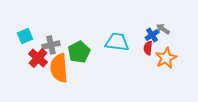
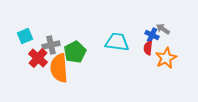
blue cross: rotated 32 degrees counterclockwise
green pentagon: moved 4 px left
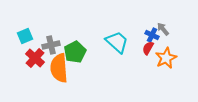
gray arrow: rotated 16 degrees clockwise
cyan trapezoid: rotated 35 degrees clockwise
red semicircle: rotated 24 degrees clockwise
red cross: moved 3 px left
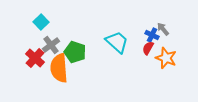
cyan square: moved 16 px right, 14 px up; rotated 21 degrees counterclockwise
gray cross: rotated 24 degrees counterclockwise
green pentagon: rotated 25 degrees counterclockwise
orange star: rotated 25 degrees counterclockwise
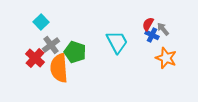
cyan trapezoid: rotated 20 degrees clockwise
red semicircle: moved 24 px up
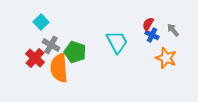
gray arrow: moved 10 px right, 1 px down
gray cross: rotated 24 degrees counterclockwise
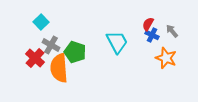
gray arrow: moved 1 px left, 1 px down
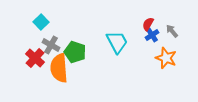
blue cross: rotated 32 degrees clockwise
